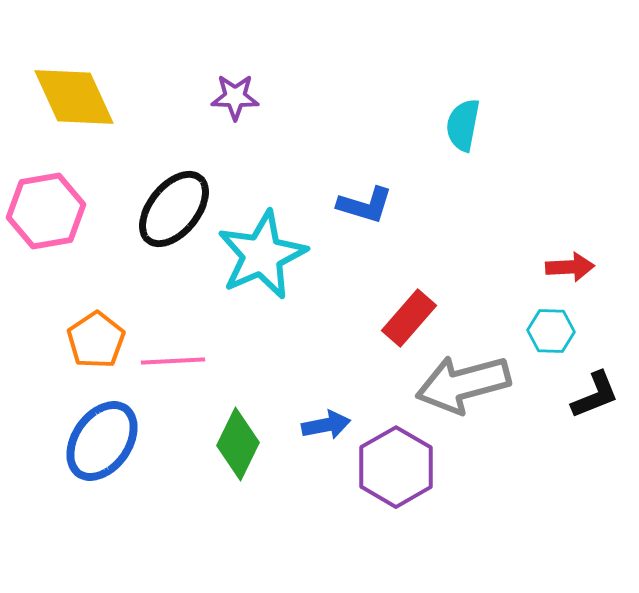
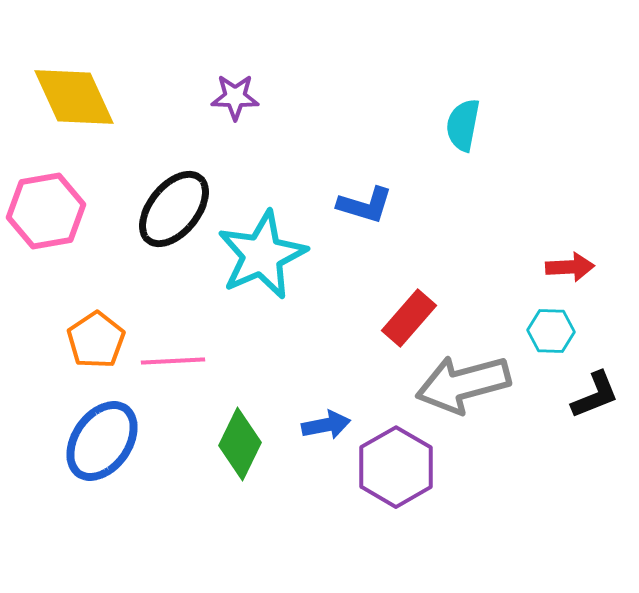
green diamond: moved 2 px right
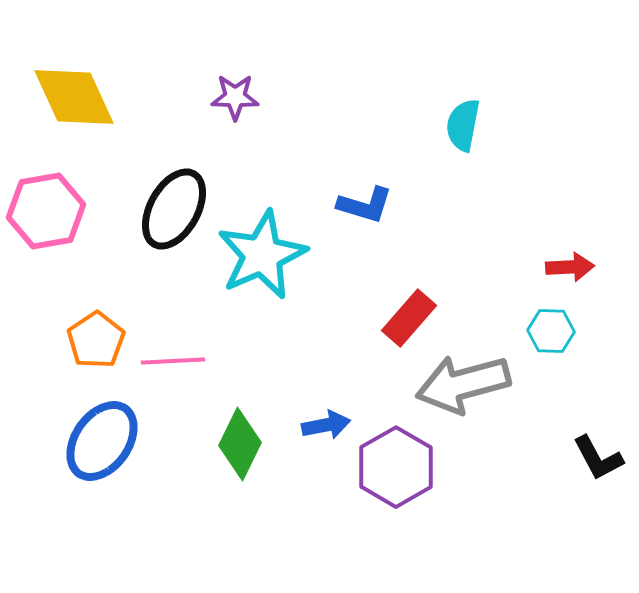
black ellipse: rotated 10 degrees counterclockwise
black L-shape: moved 3 px right, 63 px down; rotated 84 degrees clockwise
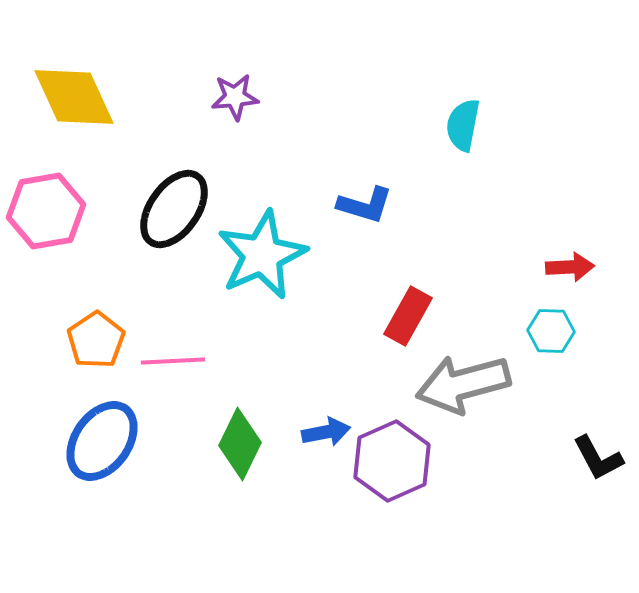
purple star: rotated 6 degrees counterclockwise
black ellipse: rotated 6 degrees clockwise
red rectangle: moved 1 px left, 2 px up; rotated 12 degrees counterclockwise
blue arrow: moved 7 px down
purple hexagon: moved 4 px left, 6 px up; rotated 6 degrees clockwise
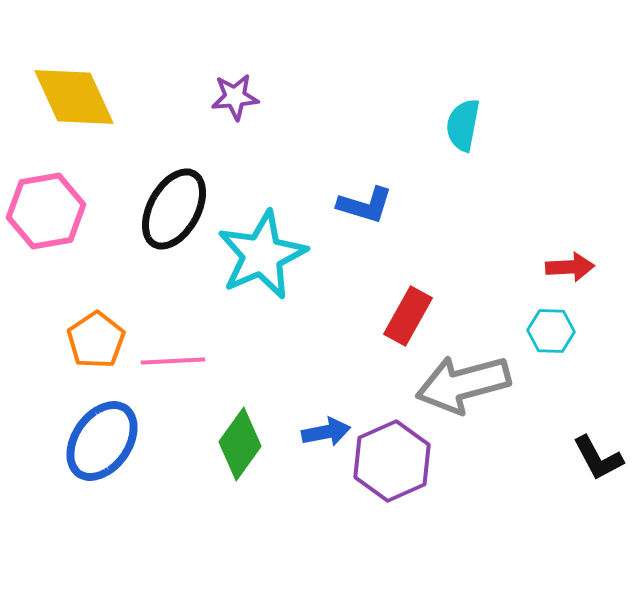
black ellipse: rotated 6 degrees counterclockwise
green diamond: rotated 10 degrees clockwise
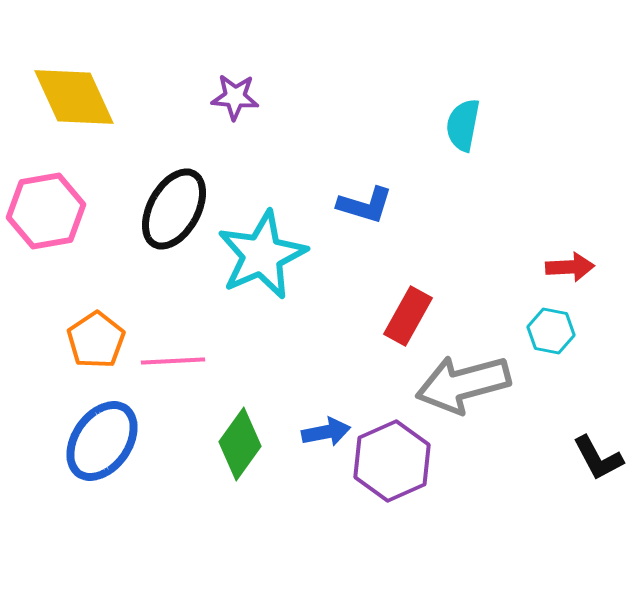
purple star: rotated 9 degrees clockwise
cyan hexagon: rotated 9 degrees clockwise
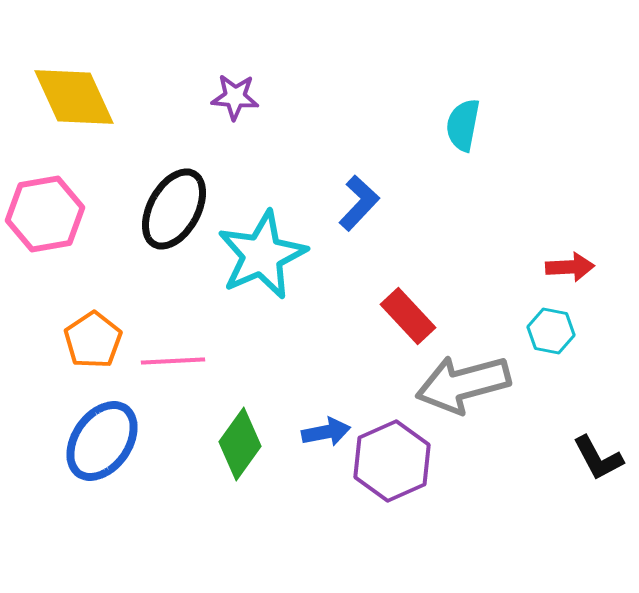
blue L-shape: moved 6 px left, 2 px up; rotated 64 degrees counterclockwise
pink hexagon: moved 1 px left, 3 px down
red rectangle: rotated 72 degrees counterclockwise
orange pentagon: moved 3 px left
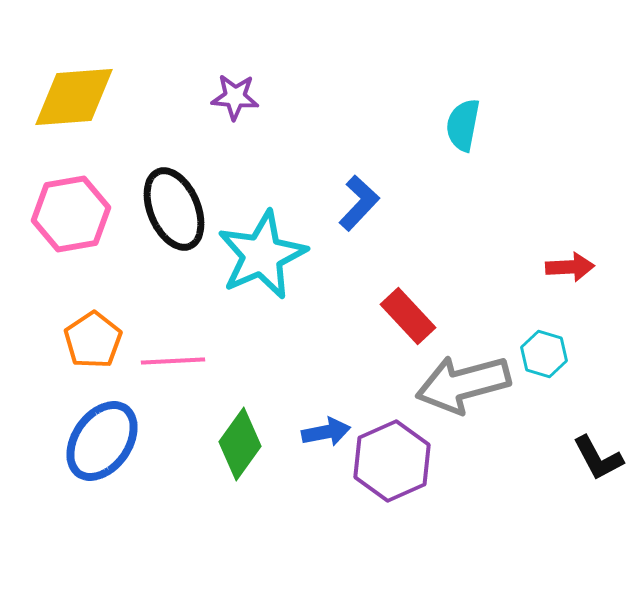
yellow diamond: rotated 70 degrees counterclockwise
black ellipse: rotated 52 degrees counterclockwise
pink hexagon: moved 26 px right
cyan hexagon: moved 7 px left, 23 px down; rotated 6 degrees clockwise
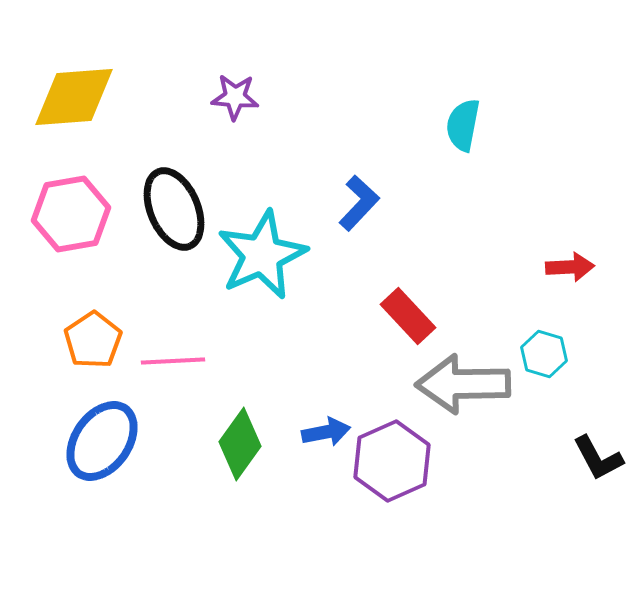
gray arrow: rotated 14 degrees clockwise
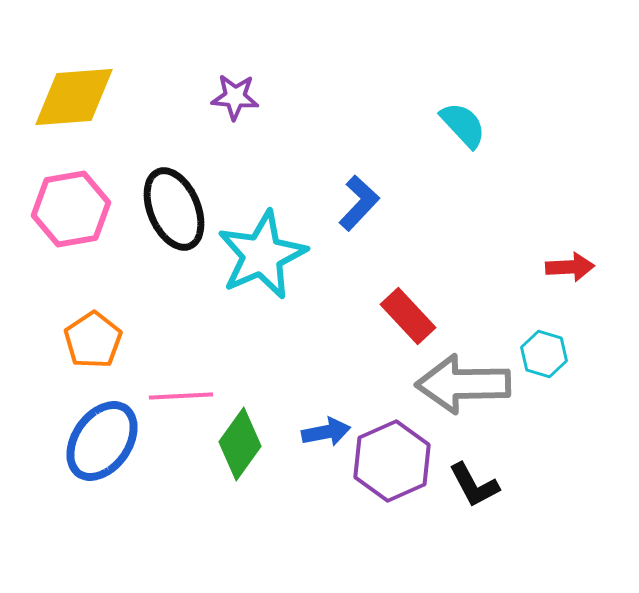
cyan semicircle: rotated 126 degrees clockwise
pink hexagon: moved 5 px up
pink line: moved 8 px right, 35 px down
black L-shape: moved 124 px left, 27 px down
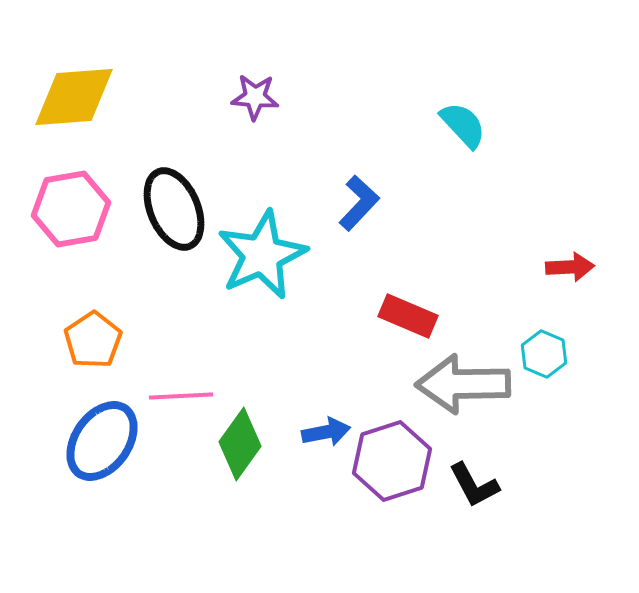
purple star: moved 20 px right
red rectangle: rotated 24 degrees counterclockwise
cyan hexagon: rotated 6 degrees clockwise
purple hexagon: rotated 6 degrees clockwise
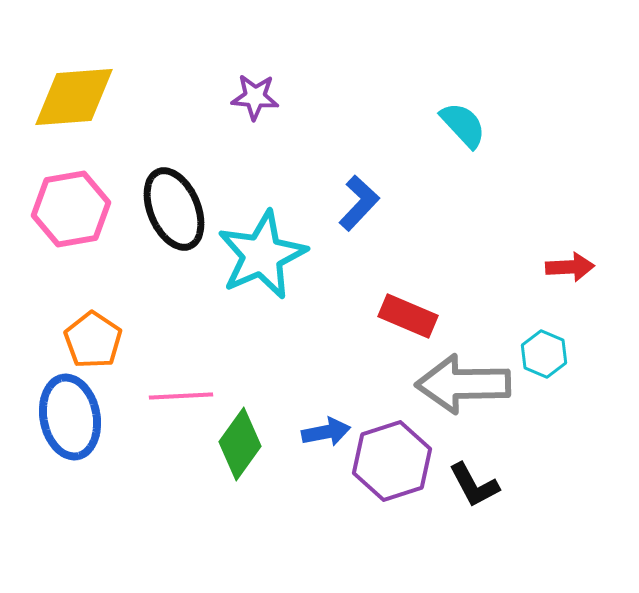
orange pentagon: rotated 4 degrees counterclockwise
blue ellipse: moved 32 px left, 24 px up; rotated 46 degrees counterclockwise
